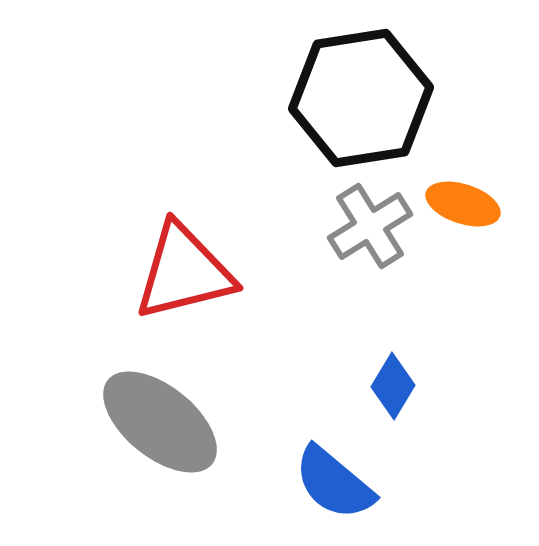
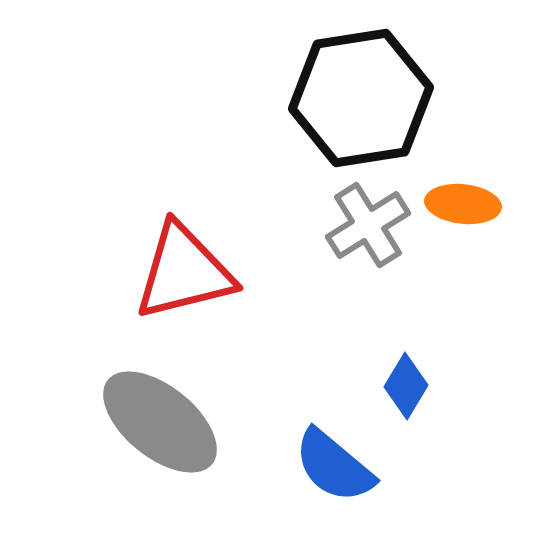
orange ellipse: rotated 12 degrees counterclockwise
gray cross: moved 2 px left, 1 px up
blue diamond: moved 13 px right
blue semicircle: moved 17 px up
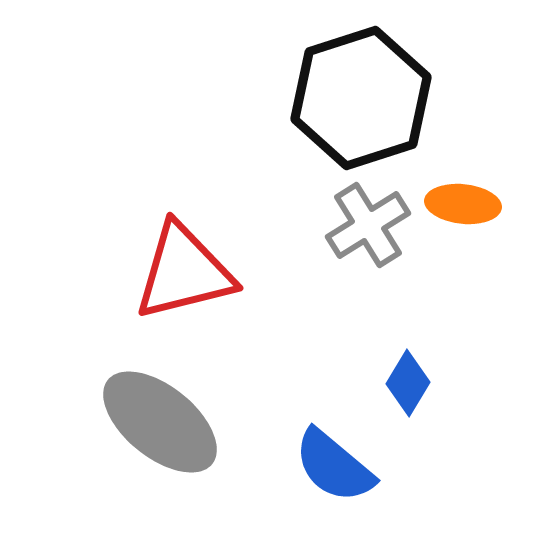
black hexagon: rotated 9 degrees counterclockwise
blue diamond: moved 2 px right, 3 px up
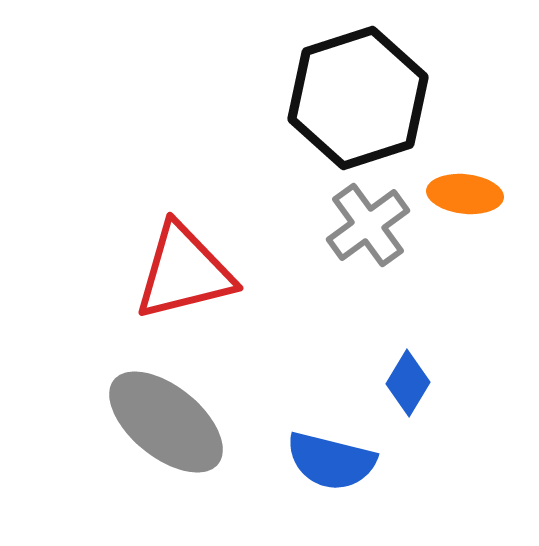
black hexagon: moved 3 px left
orange ellipse: moved 2 px right, 10 px up
gray cross: rotated 4 degrees counterclockwise
gray ellipse: moved 6 px right
blue semicircle: moved 3 px left, 5 px up; rotated 26 degrees counterclockwise
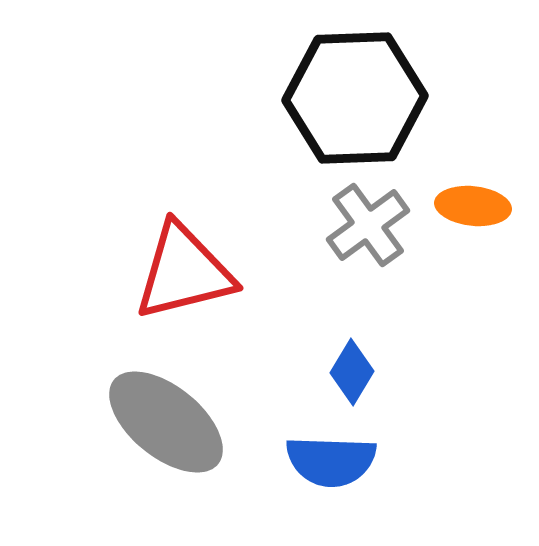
black hexagon: moved 3 px left; rotated 16 degrees clockwise
orange ellipse: moved 8 px right, 12 px down
blue diamond: moved 56 px left, 11 px up
blue semicircle: rotated 12 degrees counterclockwise
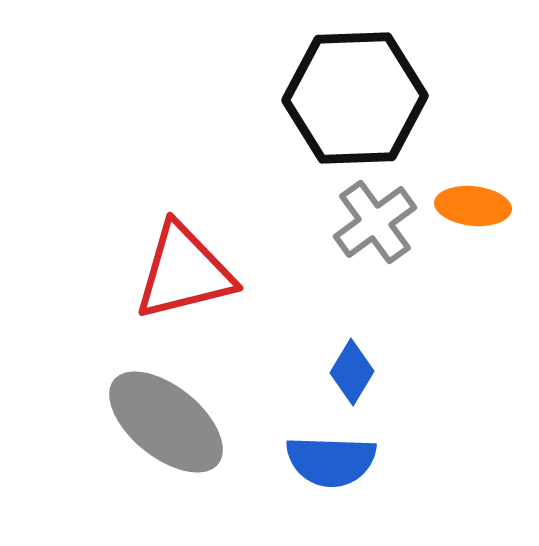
gray cross: moved 7 px right, 3 px up
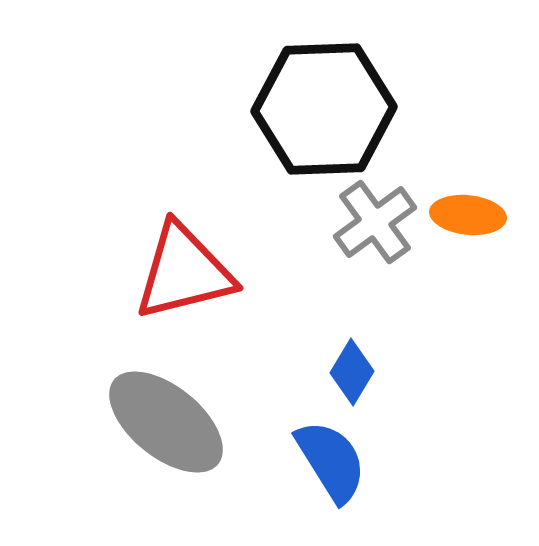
black hexagon: moved 31 px left, 11 px down
orange ellipse: moved 5 px left, 9 px down
blue semicircle: rotated 124 degrees counterclockwise
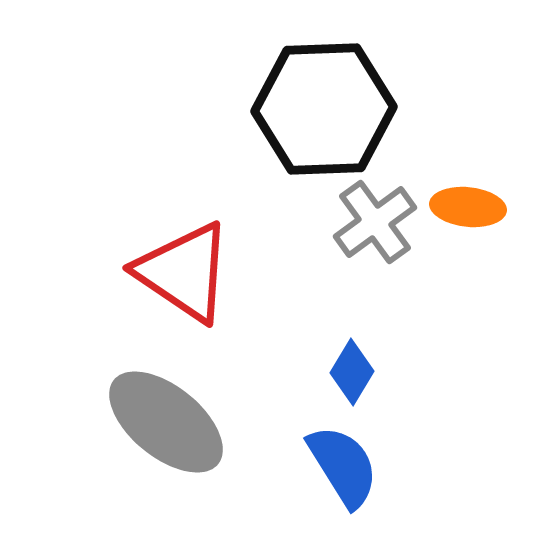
orange ellipse: moved 8 px up
red triangle: rotated 48 degrees clockwise
blue semicircle: moved 12 px right, 5 px down
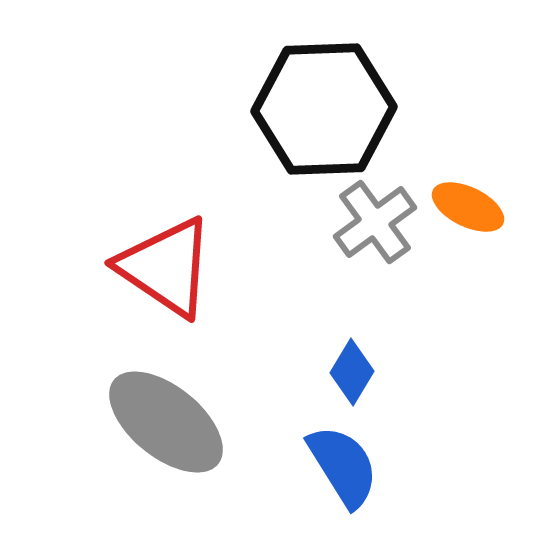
orange ellipse: rotated 20 degrees clockwise
red triangle: moved 18 px left, 5 px up
